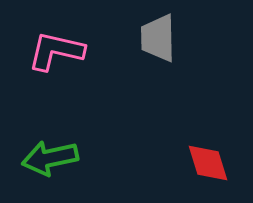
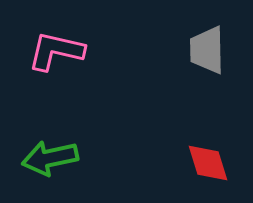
gray trapezoid: moved 49 px right, 12 px down
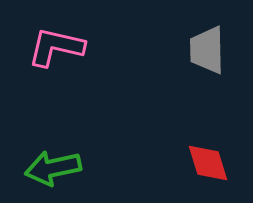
pink L-shape: moved 4 px up
green arrow: moved 3 px right, 10 px down
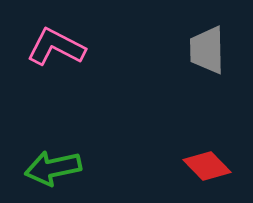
pink L-shape: rotated 14 degrees clockwise
red diamond: moved 1 px left, 3 px down; rotated 27 degrees counterclockwise
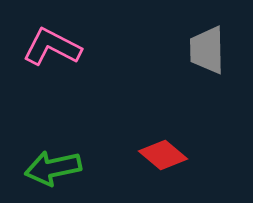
pink L-shape: moved 4 px left
red diamond: moved 44 px left, 11 px up; rotated 6 degrees counterclockwise
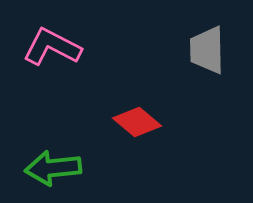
red diamond: moved 26 px left, 33 px up
green arrow: rotated 6 degrees clockwise
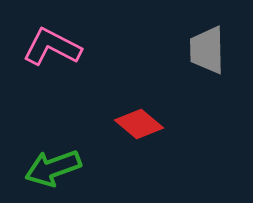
red diamond: moved 2 px right, 2 px down
green arrow: rotated 14 degrees counterclockwise
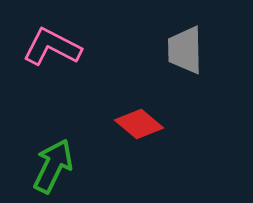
gray trapezoid: moved 22 px left
green arrow: moved 2 px up; rotated 136 degrees clockwise
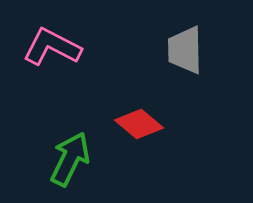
green arrow: moved 17 px right, 7 px up
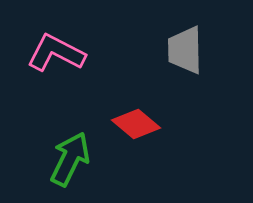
pink L-shape: moved 4 px right, 6 px down
red diamond: moved 3 px left
